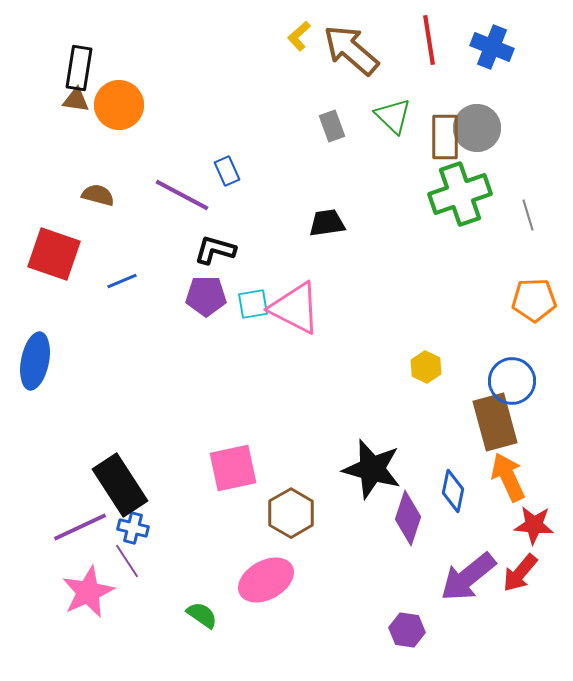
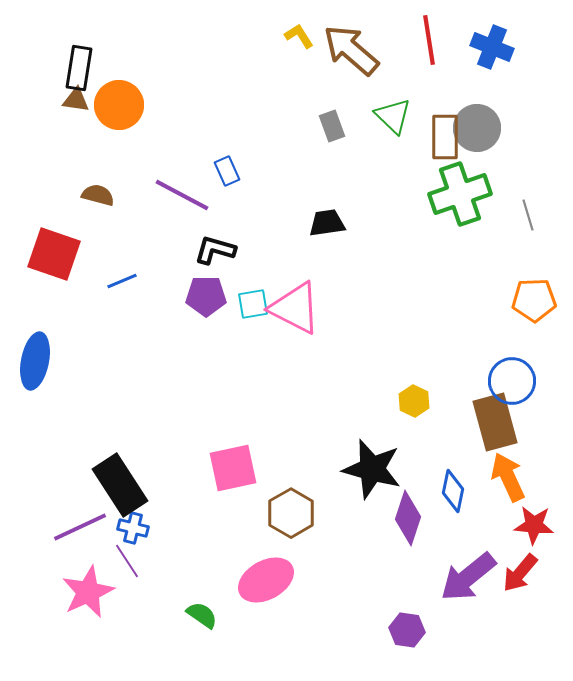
yellow L-shape at (299, 36): rotated 100 degrees clockwise
yellow hexagon at (426, 367): moved 12 px left, 34 px down
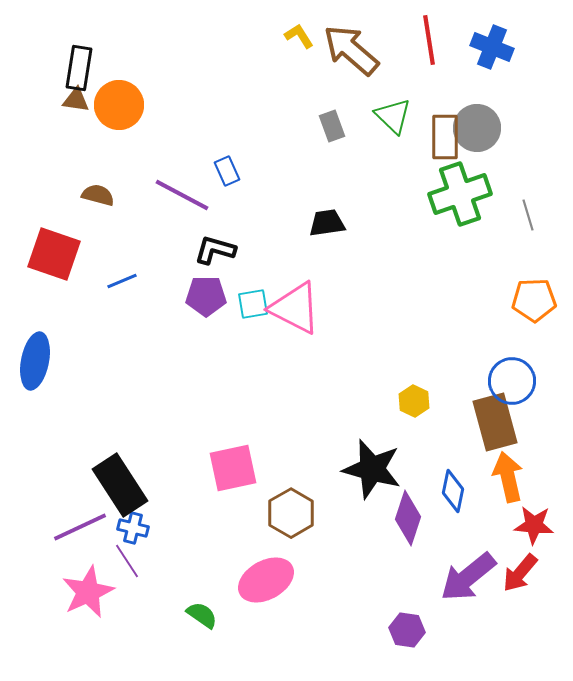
orange arrow at (508, 477): rotated 12 degrees clockwise
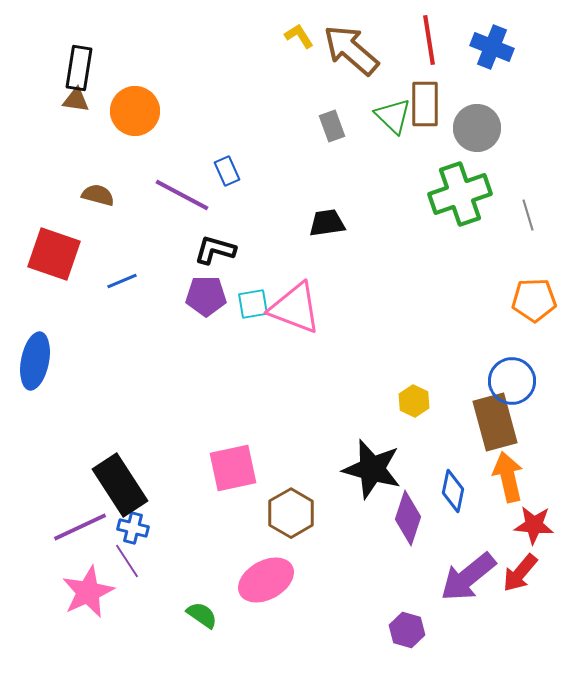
orange circle at (119, 105): moved 16 px right, 6 px down
brown rectangle at (445, 137): moved 20 px left, 33 px up
pink triangle at (295, 308): rotated 6 degrees counterclockwise
purple hexagon at (407, 630): rotated 8 degrees clockwise
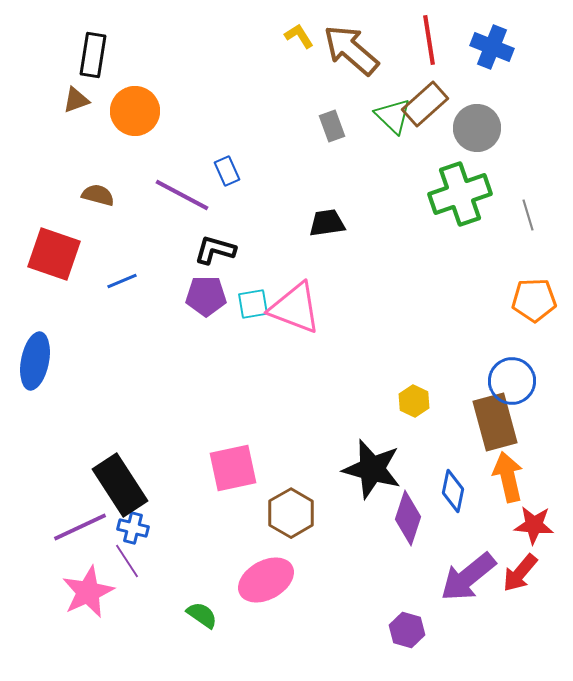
black rectangle at (79, 68): moved 14 px right, 13 px up
brown triangle at (76, 100): rotated 28 degrees counterclockwise
brown rectangle at (425, 104): rotated 48 degrees clockwise
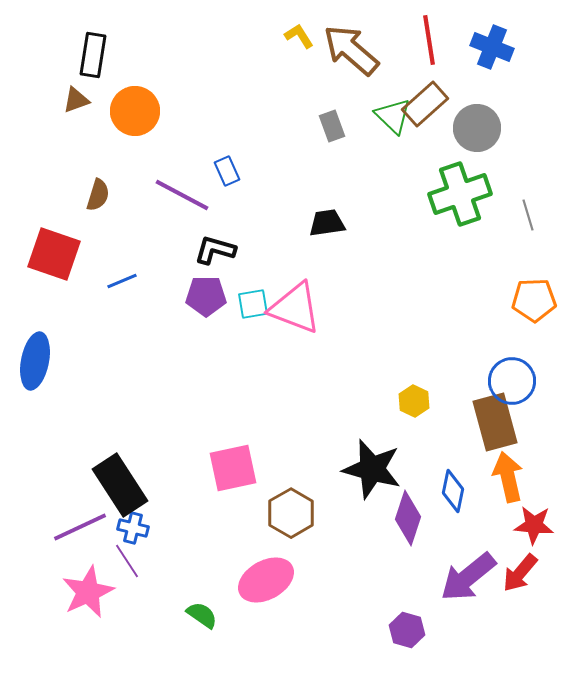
brown semicircle at (98, 195): rotated 92 degrees clockwise
